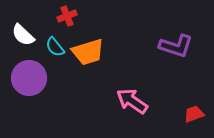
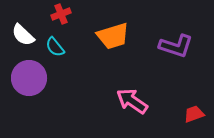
red cross: moved 6 px left, 2 px up
orange trapezoid: moved 25 px right, 16 px up
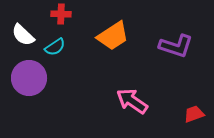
red cross: rotated 24 degrees clockwise
orange trapezoid: rotated 16 degrees counterclockwise
cyan semicircle: rotated 85 degrees counterclockwise
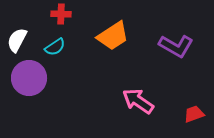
white semicircle: moved 6 px left, 5 px down; rotated 75 degrees clockwise
purple L-shape: rotated 12 degrees clockwise
pink arrow: moved 6 px right
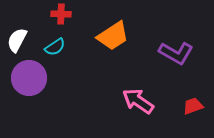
purple L-shape: moved 7 px down
red trapezoid: moved 1 px left, 8 px up
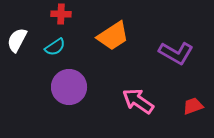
purple circle: moved 40 px right, 9 px down
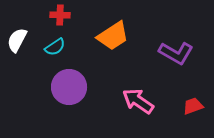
red cross: moved 1 px left, 1 px down
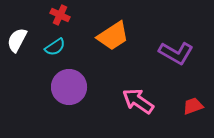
red cross: rotated 24 degrees clockwise
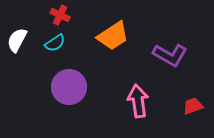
cyan semicircle: moved 4 px up
purple L-shape: moved 6 px left, 2 px down
pink arrow: rotated 48 degrees clockwise
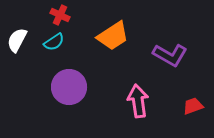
cyan semicircle: moved 1 px left, 1 px up
